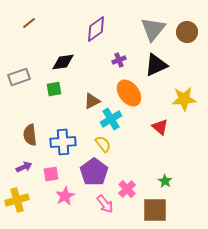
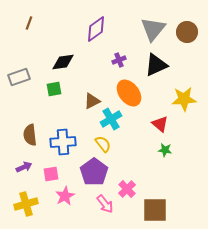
brown line: rotated 32 degrees counterclockwise
red triangle: moved 3 px up
green star: moved 31 px up; rotated 24 degrees counterclockwise
yellow cross: moved 9 px right, 4 px down
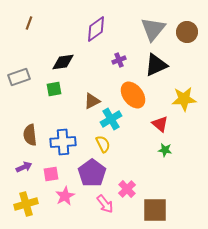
orange ellipse: moved 4 px right, 2 px down
yellow semicircle: rotated 12 degrees clockwise
purple pentagon: moved 2 px left, 1 px down
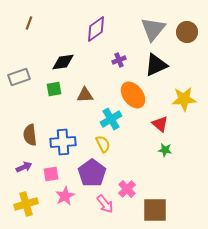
brown triangle: moved 7 px left, 6 px up; rotated 24 degrees clockwise
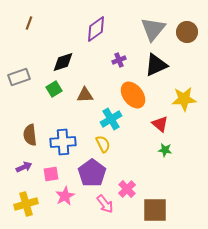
black diamond: rotated 10 degrees counterclockwise
green square: rotated 21 degrees counterclockwise
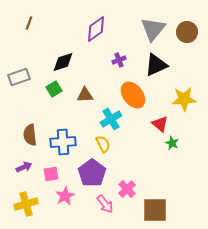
green star: moved 7 px right, 7 px up; rotated 16 degrees clockwise
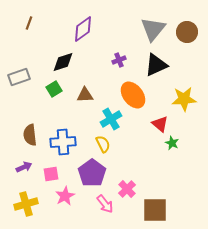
purple diamond: moved 13 px left
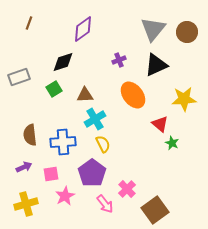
cyan cross: moved 16 px left
brown square: rotated 36 degrees counterclockwise
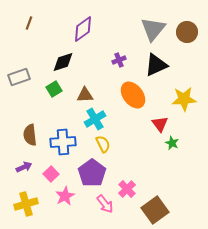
red triangle: rotated 12 degrees clockwise
pink square: rotated 35 degrees counterclockwise
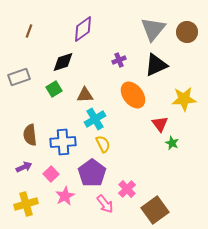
brown line: moved 8 px down
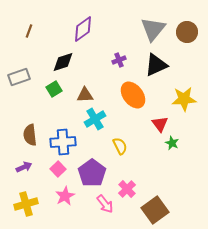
yellow semicircle: moved 17 px right, 2 px down
pink square: moved 7 px right, 5 px up
